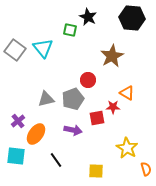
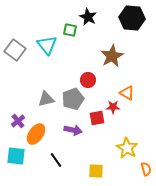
cyan triangle: moved 4 px right, 3 px up
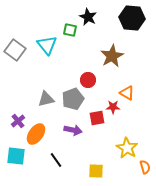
orange semicircle: moved 1 px left, 2 px up
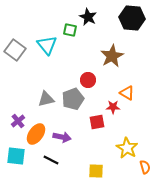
red square: moved 4 px down
purple arrow: moved 11 px left, 7 px down
black line: moved 5 px left; rotated 28 degrees counterclockwise
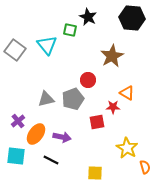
yellow square: moved 1 px left, 2 px down
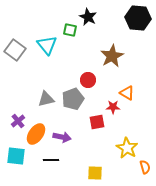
black hexagon: moved 6 px right
black line: rotated 28 degrees counterclockwise
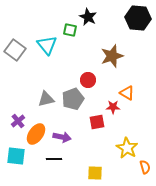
brown star: rotated 10 degrees clockwise
black line: moved 3 px right, 1 px up
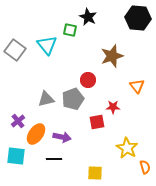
orange triangle: moved 10 px right, 7 px up; rotated 21 degrees clockwise
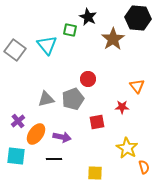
brown star: moved 1 px right, 17 px up; rotated 15 degrees counterclockwise
red circle: moved 1 px up
red star: moved 9 px right
orange semicircle: moved 1 px left
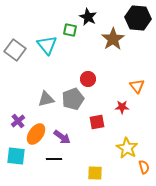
purple arrow: rotated 24 degrees clockwise
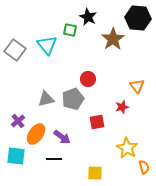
red star: rotated 16 degrees counterclockwise
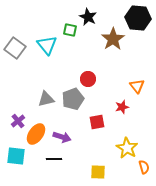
gray square: moved 2 px up
purple arrow: rotated 18 degrees counterclockwise
yellow square: moved 3 px right, 1 px up
